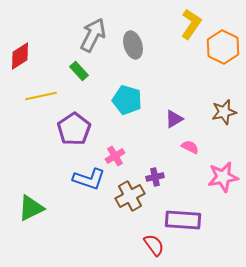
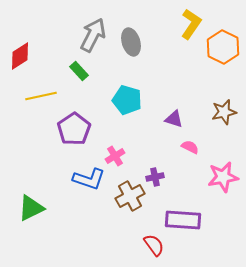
gray ellipse: moved 2 px left, 3 px up
purple triangle: rotated 48 degrees clockwise
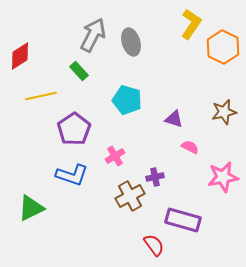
blue L-shape: moved 17 px left, 4 px up
purple rectangle: rotated 12 degrees clockwise
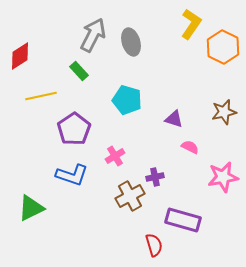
red semicircle: rotated 20 degrees clockwise
